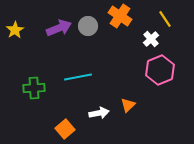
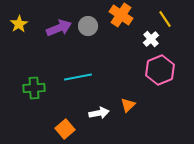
orange cross: moved 1 px right, 1 px up
yellow star: moved 4 px right, 6 px up
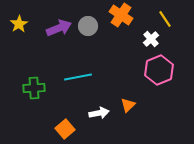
pink hexagon: moved 1 px left
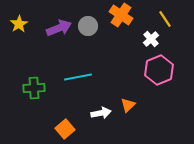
white arrow: moved 2 px right
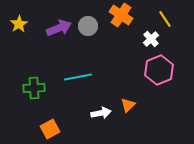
orange square: moved 15 px left; rotated 12 degrees clockwise
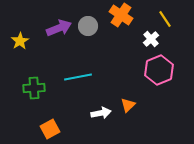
yellow star: moved 1 px right, 17 px down
